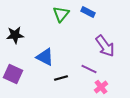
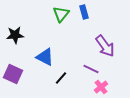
blue rectangle: moved 4 px left; rotated 48 degrees clockwise
purple line: moved 2 px right
black line: rotated 32 degrees counterclockwise
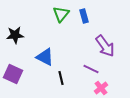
blue rectangle: moved 4 px down
black line: rotated 56 degrees counterclockwise
pink cross: moved 1 px down
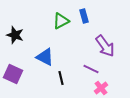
green triangle: moved 7 px down; rotated 24 degrees clockwise
black star: rotated 24 degrees clockwise
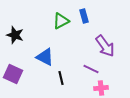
pink cross: rotated 32 degrees clockwise
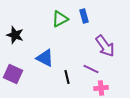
green triangle: moved 1 px left, 2 px up
blue triangle: moved 1 px down
black line: moved 6 px right, 1 px up
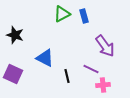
green triangle: moved 2 px right, 5 px up
black line: moved 1 px up
pink cross: moved 2 px right, 3 px up
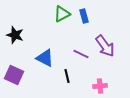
purple line: moved 10 px left, 15 px up
purple square: moved 1 px right, 1 px down
pink cross: moved 3 px left, 1 px down
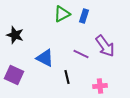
blue rectangle: rotated 32 degrees clockwise
black line: moved 1 px down
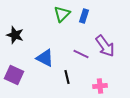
green triangle: rotated 18 degrees counterclockwise
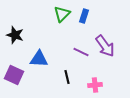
purple line: moved 2 px up
blue triangle: moved 6 px left, 1 px down; rotated 24 degrees counterclockwise
pink cross: moved 5 px left, 1 px up
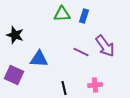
green triangle: rotated 42 degrees clockwise
black line: moved 3 px left, 11 px down
